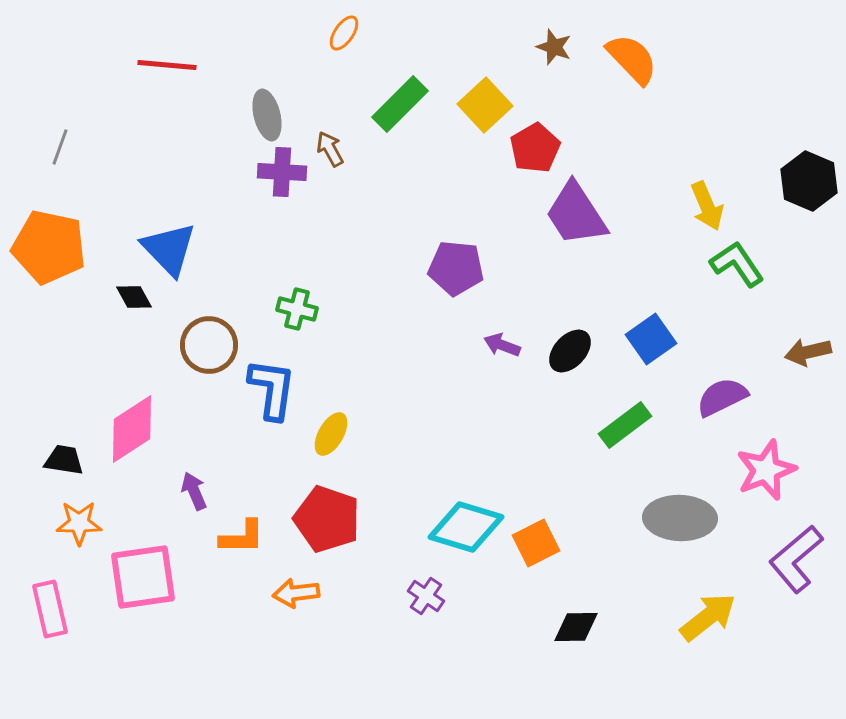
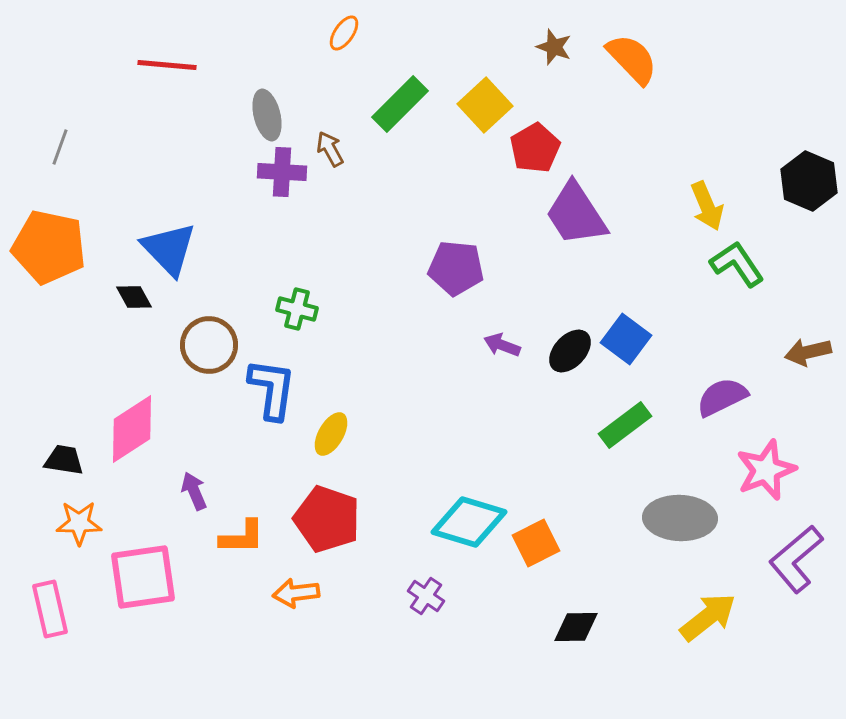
blue square at (651, 339): moved 25 px left; rotated 18 degrees counterclockwise
cyan diamond at (466, 527): moved 3 px right, 5 px up
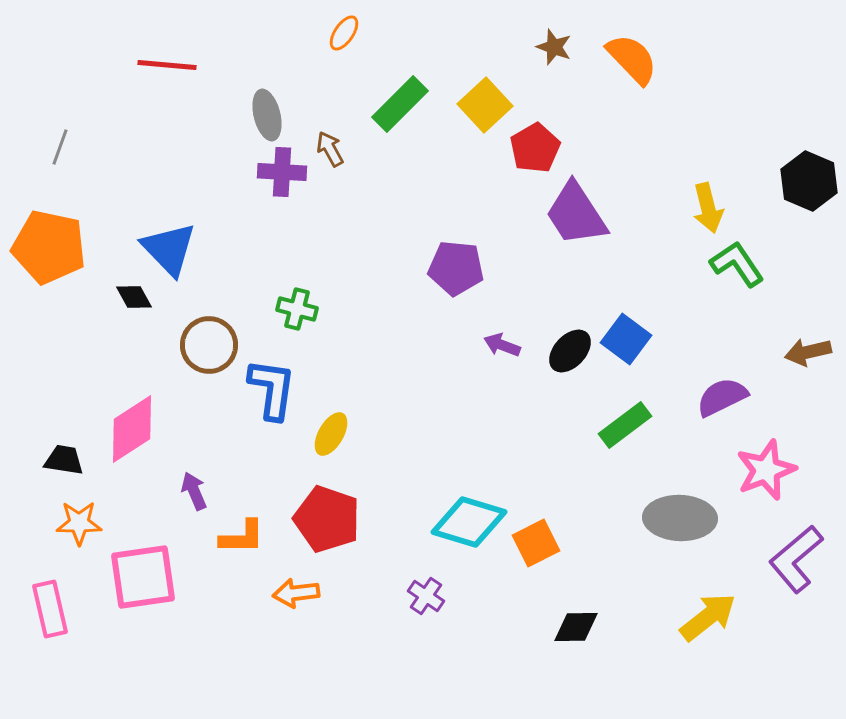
yellow arrow at (707, 206): moved 1 px right, 2 px down; rotated 9 degrees clockwise
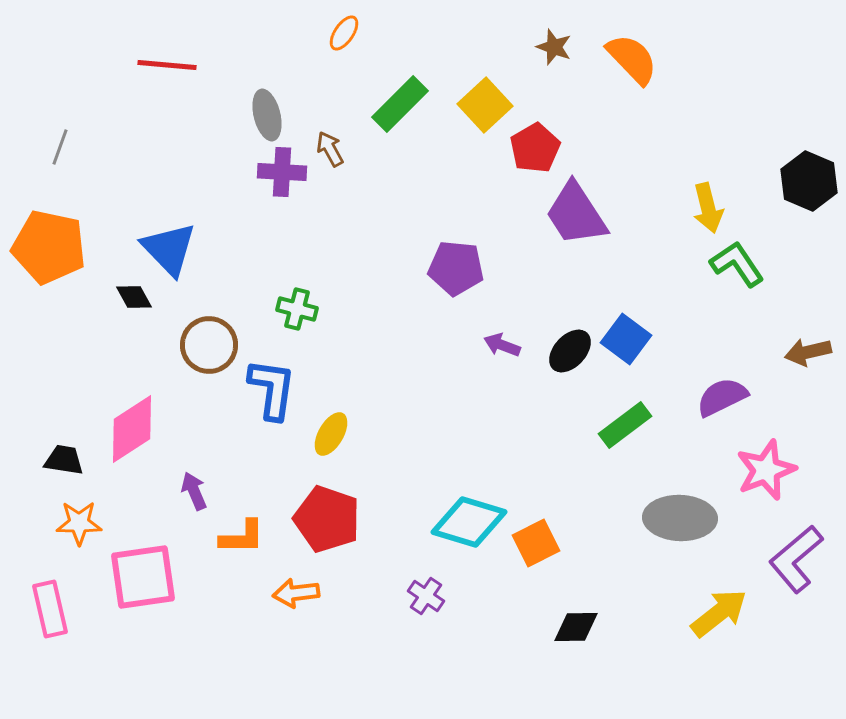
yellow arrow at (708, 617): moved 11 px right, 4 px up
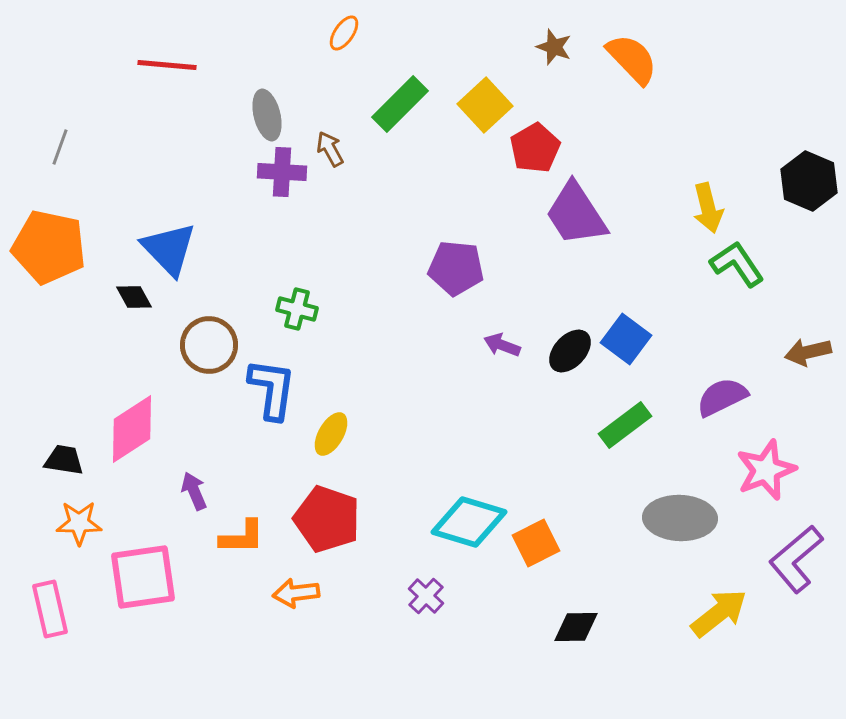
purple cross at (426, 596): rotated 9 degrees clockwise
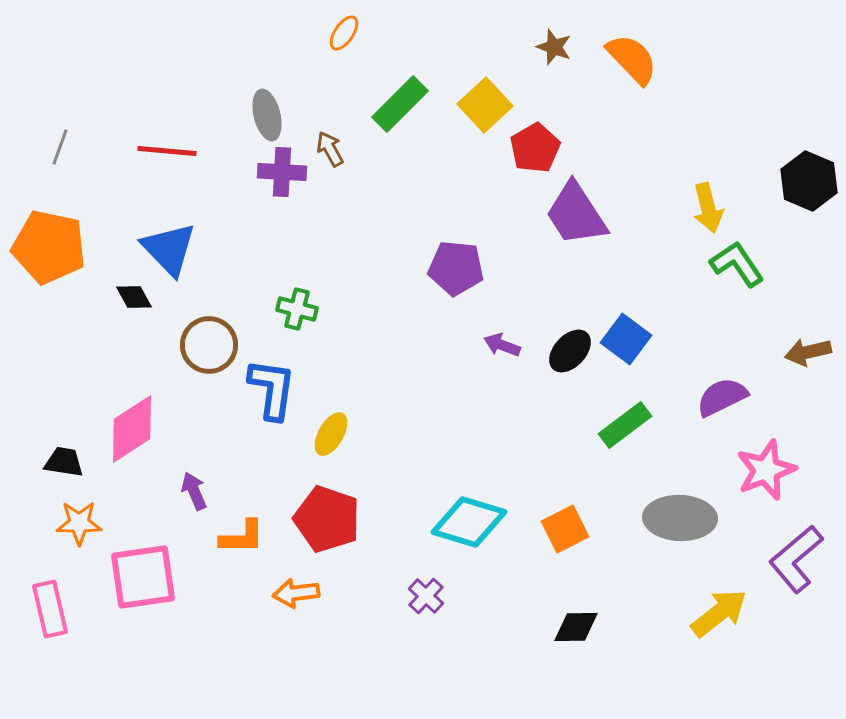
red line at (167, 65): moved 86 px down
black trapezoid at (64, 460): moved 2 px down
orange square at (536, 543): moved 29 px right, 14 px up
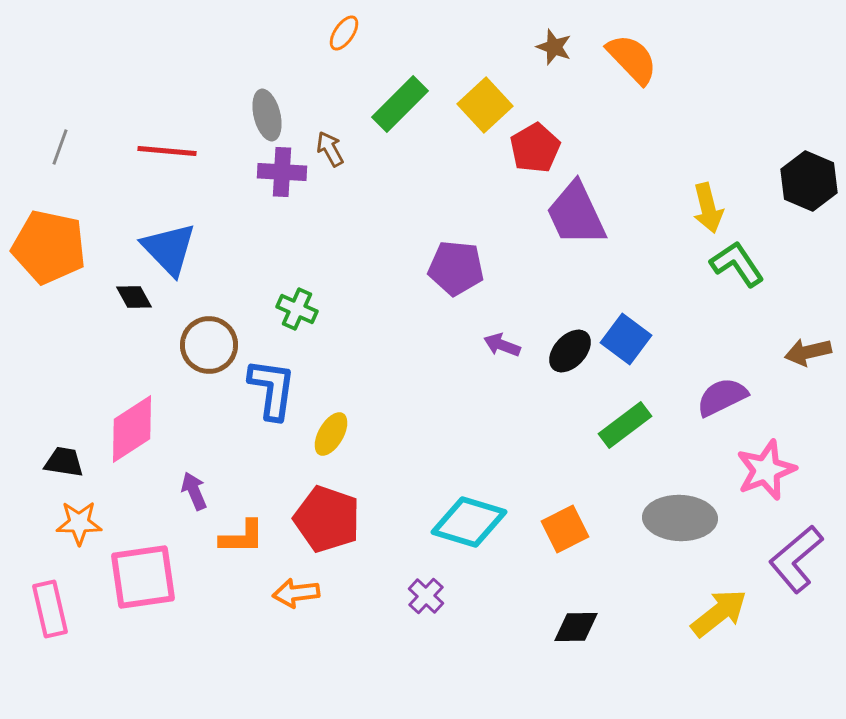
purple trapezoid at (576, 214): rotated 8 degrees clockwise
green cross at (297, 309): rotated 9 degrees clockwise
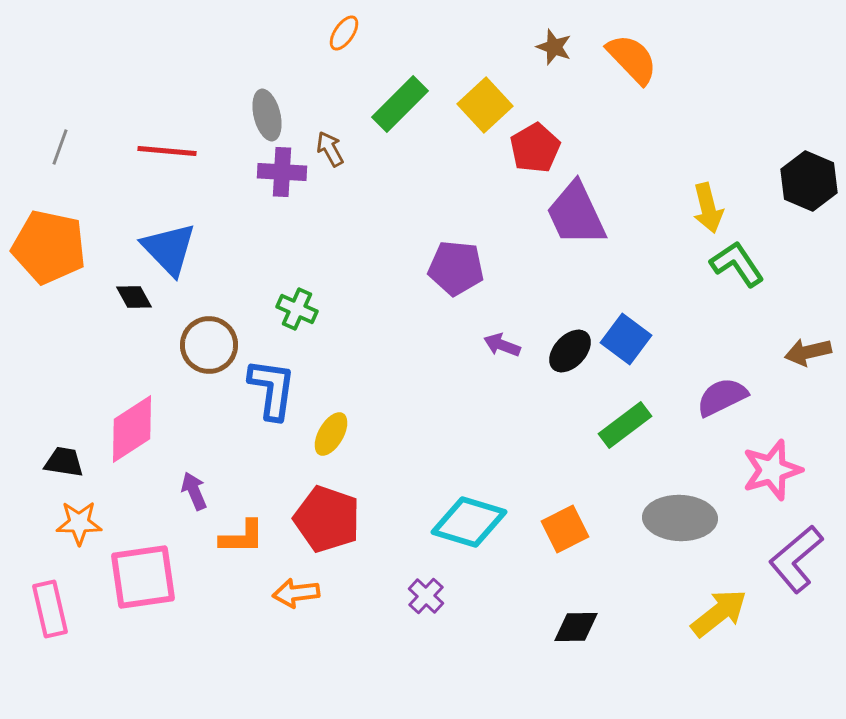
pink star at (766, 470): moved 6 px right; rotated 4 degrees clockwise
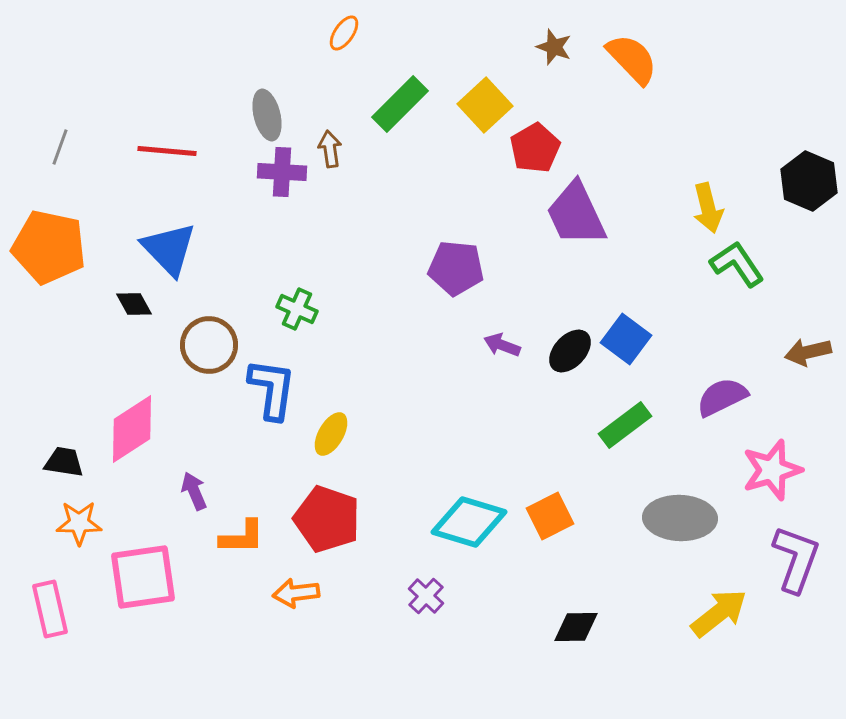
brown arrow at (330, 149): rotated 21 degrees clockwise
black diamond at (134, 297): moved 7 px down
orange square at (565, 529): moved 15 px left, 13 px up
purple L-shape at (796, 559): rotated 150 degrees clockwise
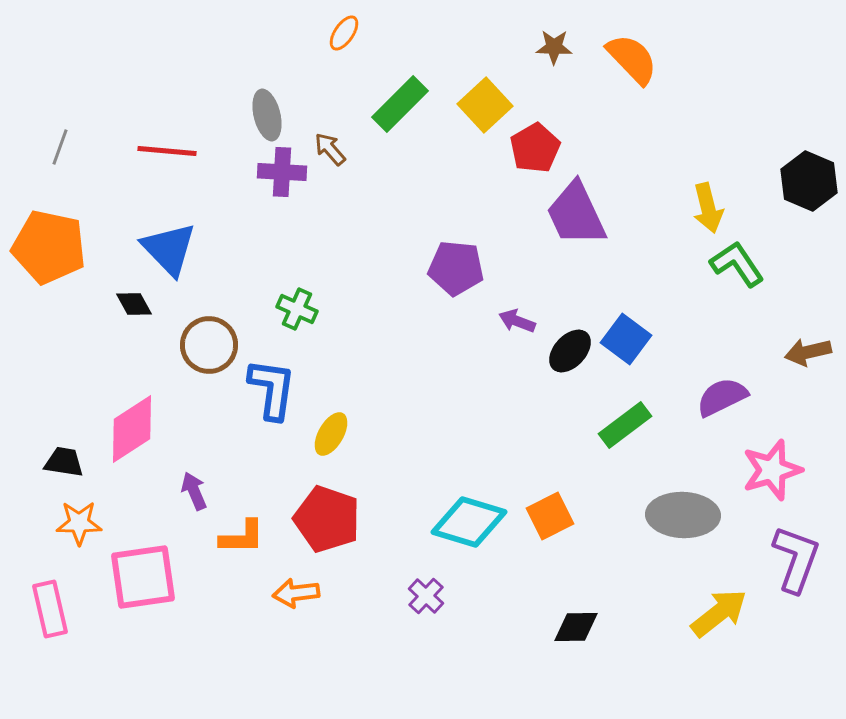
brown star at (554, 47): rotated 18 degrees counterclockwise
brown arrow at (330, 149): rotated 33 degrees counterclockwise
purple arrow at (502, 345): moved 15 px right, 24 px up
gray ellipse at (680, 518): moved 3 px right, 3 px up
